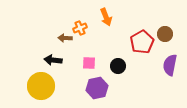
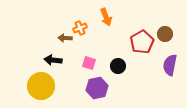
pink square: rotated 16 degrees clockwise
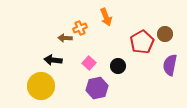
pink square: rotated 24 degrees clockwise
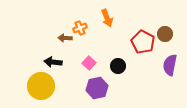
orange arrow: moved 1 px right, 1 px down
red pentagon: moved 1 px right; rotated 15 degrees counterclockwise
black arrow: moved 2 px down
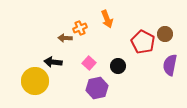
orange arrow: moved 1 px down
yellow circle: moved 6 px left, 5 px up
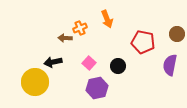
brown circle: moved 12 px right
red pentagon: rotated 15 degrees counterclockwise
black arrow: rotated 18 degrees counterclockwise
yellow circle: moved 1 px down
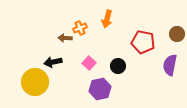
orange arrow: rotated 36 degrees clockwise
purple hexagon: moved 3 px right, 1 px down
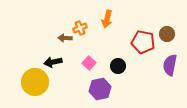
brown circle: moved 10 px left
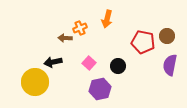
brown circle: moved 2 px down
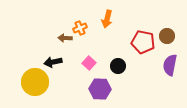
purple hexagon: rotated 15 degrees clockwise
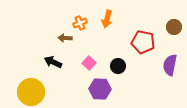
orange cross: moved 5 px up
brown circle: moved 7 px right, 9 px up
black arrow: rotated 36 degrees clockwise
yellow circle: moved 4 px left, 10 px down
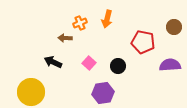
purple semicircle: rotated 75 degrees clockwise
purple hexagon: moved 3 px right, 4 px down; rotated 10 degrees counterclockwise
